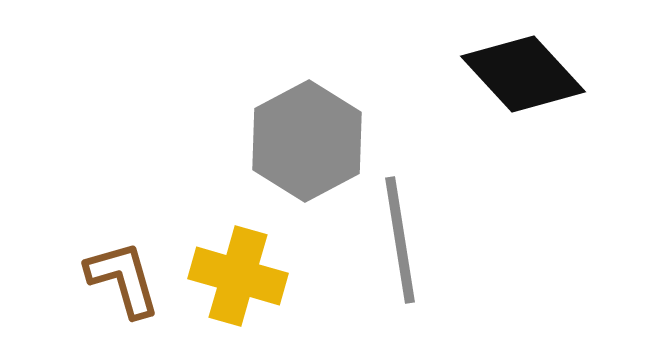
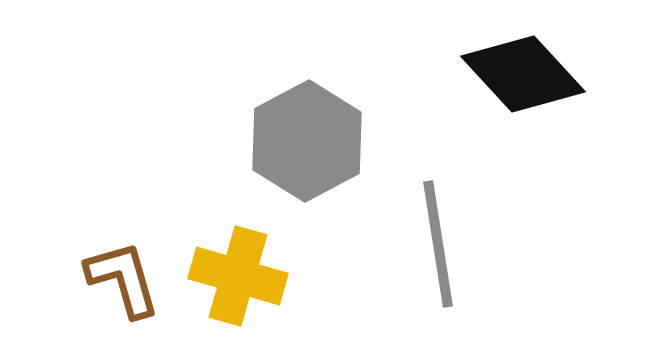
gray line: moved 38 px right, 4 px down
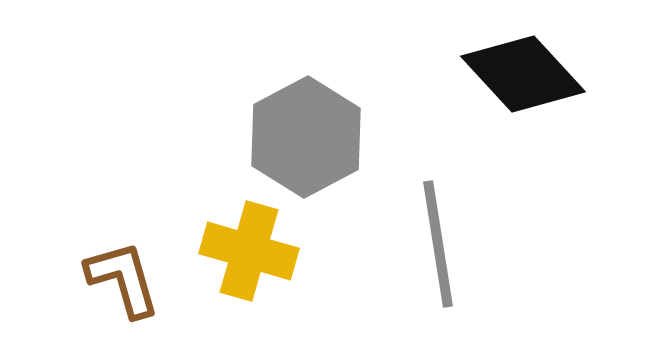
gray hexagon: moved 1 px left, 4 px up
yellow cross: moved 11 px right, 25 px up
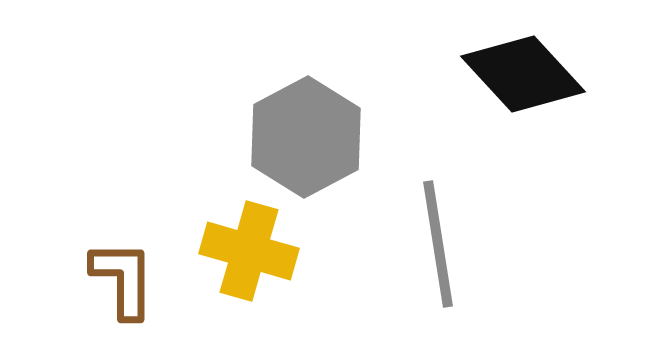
brown L-shape: rotated 16 degrees clockwise
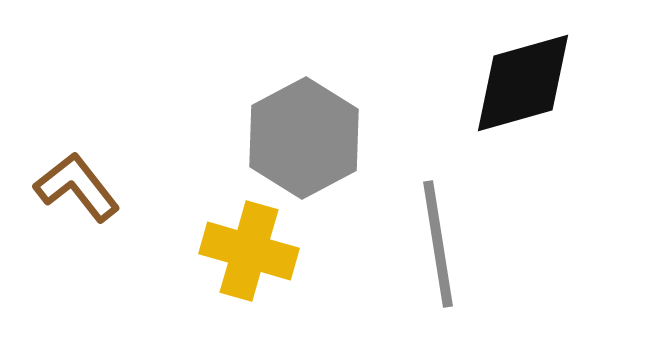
black diamond: moved 9 px down; rotated 63 degrees counterclockwise
gray hexagon: moved 2 px left, 1 px down
brown L-shape: moved 46 px left, 92 px up; rotated 38 degrees counterclockwise
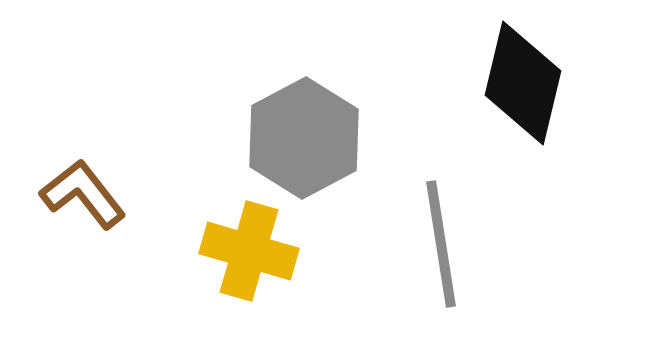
black diamond: rotated 61 degrees counterclockwise
brown L-shape: moved 6 px right, 7 px down
gray line: moved 3 px right
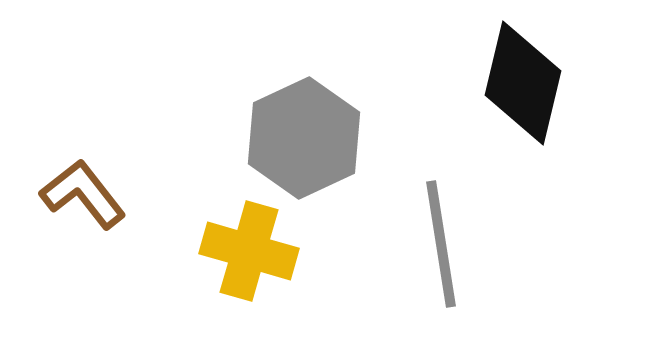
gray hexagon: rotated 3 degrees clockwise
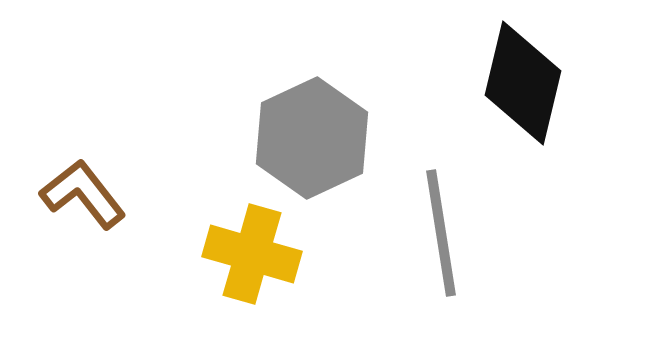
gray hexagon: moved 8 px right
gray line: moved 11 px up
yellow cross: moved 3 px right, 3 px down
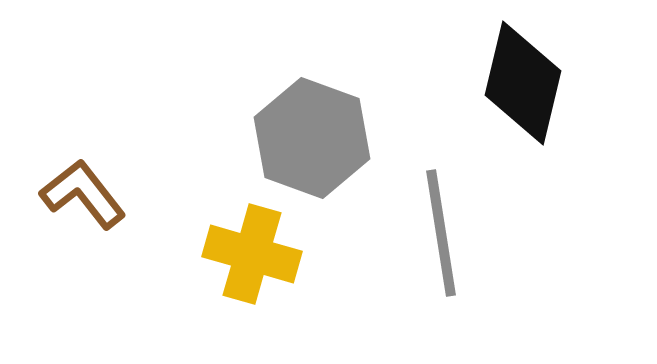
gray hexagon: rotated 15 degrees counterclockwise
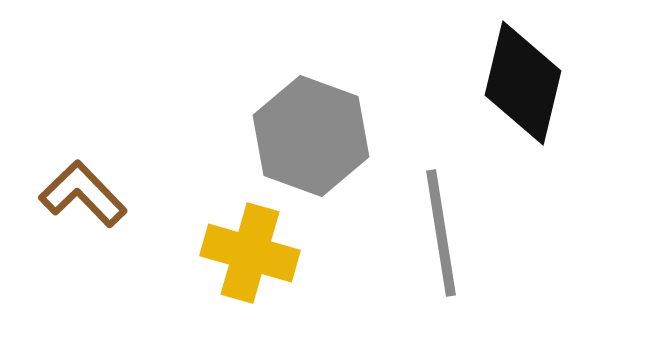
gray hexagon: moved 1 px left, 2 px up
brown L-shape: rotated 6 degrees counterclockwise
yellow cross: moved 2 px left, 1 px up
